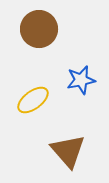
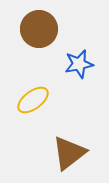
blue star: moved 2 px left, 16 px up
brown triangle: moved 1 px right, 2 px down; rotated 33 degrees clockwise
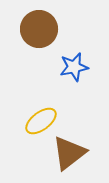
blue star: moved 5 px left, 3 px down
yellow ellipse: moved 8 px right, 21 px down
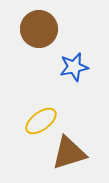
brown triangle: rotated 21 degrees clockwise
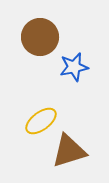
brown circle: moved 1 px right, 8 px down
brown triangle: moved 2 px up
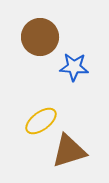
blue star: rotated 16 degrees clockwise
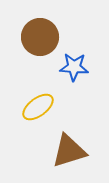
yellow ellipse: moved 3 px left, 14 px up
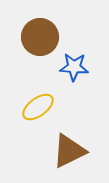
brown triangle: rotated 9 degrees counterclockwise
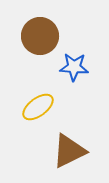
brown circle: moved 1 px up
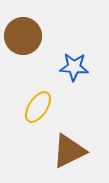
brown circle: moved 17 px left
yellow ellipse: rotated 20 degrees counterclockwise
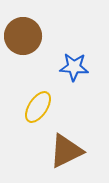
brown triangle: moved 3 px left
